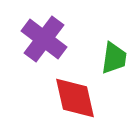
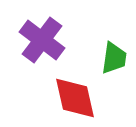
purple cross: moved 2 px left, 1 px down
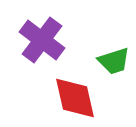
green trapezoid: moved 3 px down; rotated 64 degrees clockwise
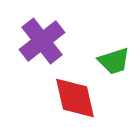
purple cross: moved 1 px down; rotated 15 degrees clockwise
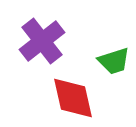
red diamond: moved 2 px left
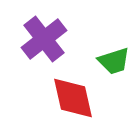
purple cross: moved 2 px right, 2 px up
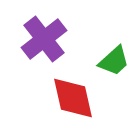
green trapezoid: rotated 24 degrees counterclockwise
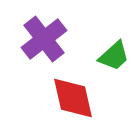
green trapezoid: moved 5 px up
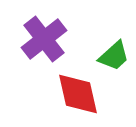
red diamond: moved 5 px right, 4 px up
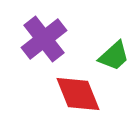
red diamond: rotated 9 degrees counterclockwise
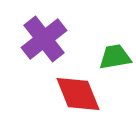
green trapezoid: moved 1 px right, 1 px down; rotated 148 degrees counterclockwise
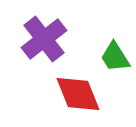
green trapezoid: rotated 112 degrees counterclockwise
